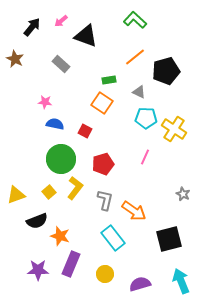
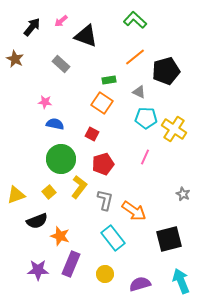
red square: moved 7 px right, 3 px down
yellow L-shape: moved 4 px right, 1 px up
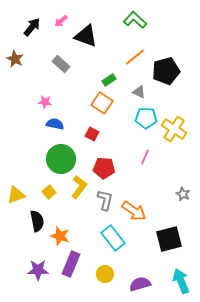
green rectangle: rotated 24 degrees counterclockwise
red pentagon: moved 1 px right, 4 px down; rotated 20 degrees clockwise
black semicircle: rotated 80 degrees counterclockwise
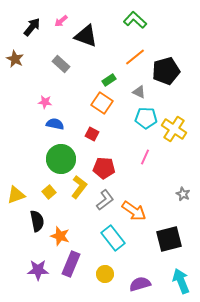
gray L-shape: rotated 40 degrees clockwise
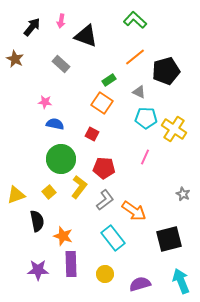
pink arrow: rotated 40 degrees counterclockwise
orange star: moved 3 px right
purple rectangle: rotated 25 degrees counterclockwise
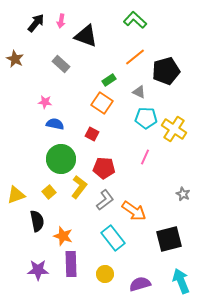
black arrow: moved 4 px right, 4 px up
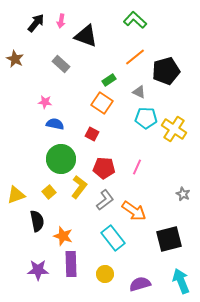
pink line: moved 8 px left, 10 px down
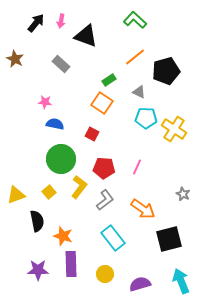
orange arrow: moved 9 px right, 2 px up
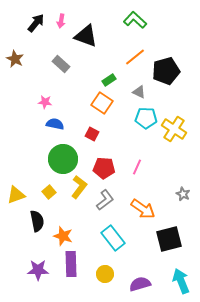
green circle: moved 2 px right
